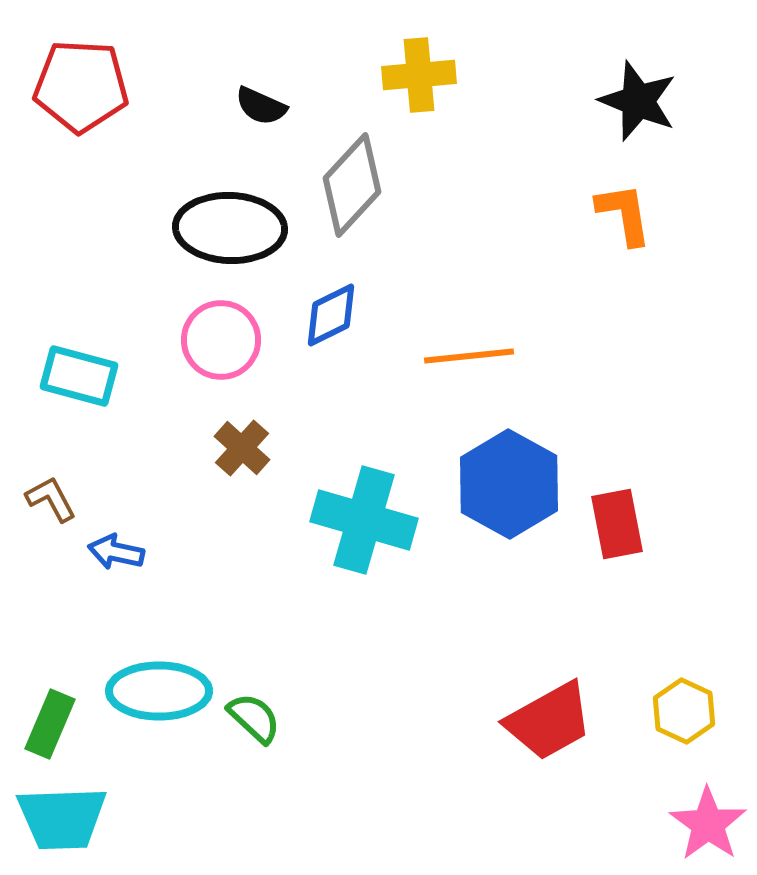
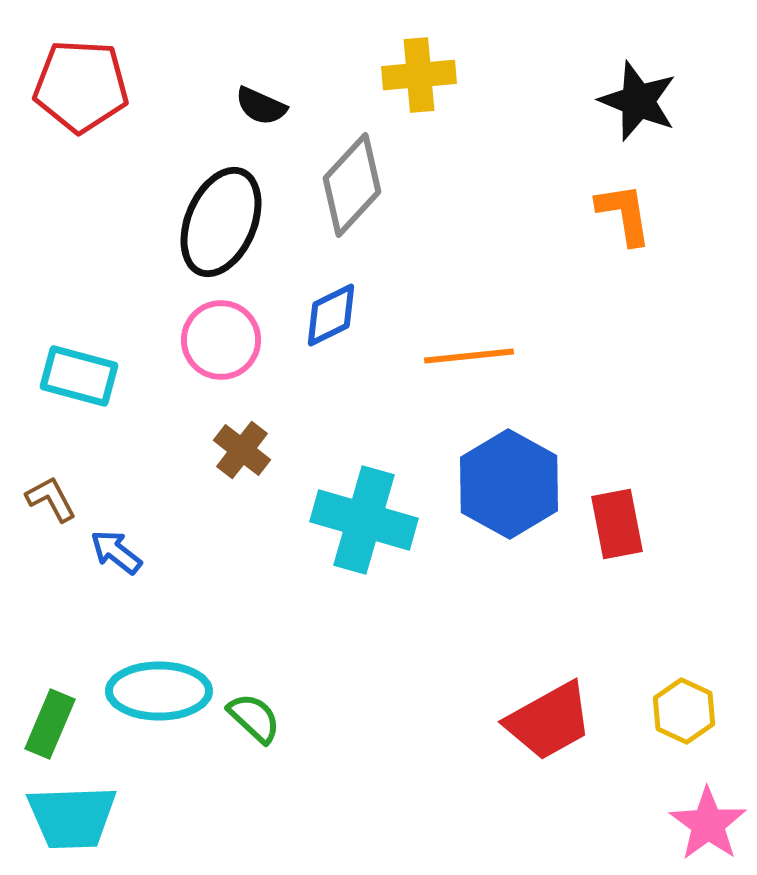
black ellipse: moved 9 px left, 6 px up; rotated 69 degrees counterclockwise
brown cross: moved 2 px down; rotated 4 degrees counterclockwise
blue arrow: rotated 26 degrees clockwise
cyan trapezoid: moved 10 px right, 1 px up
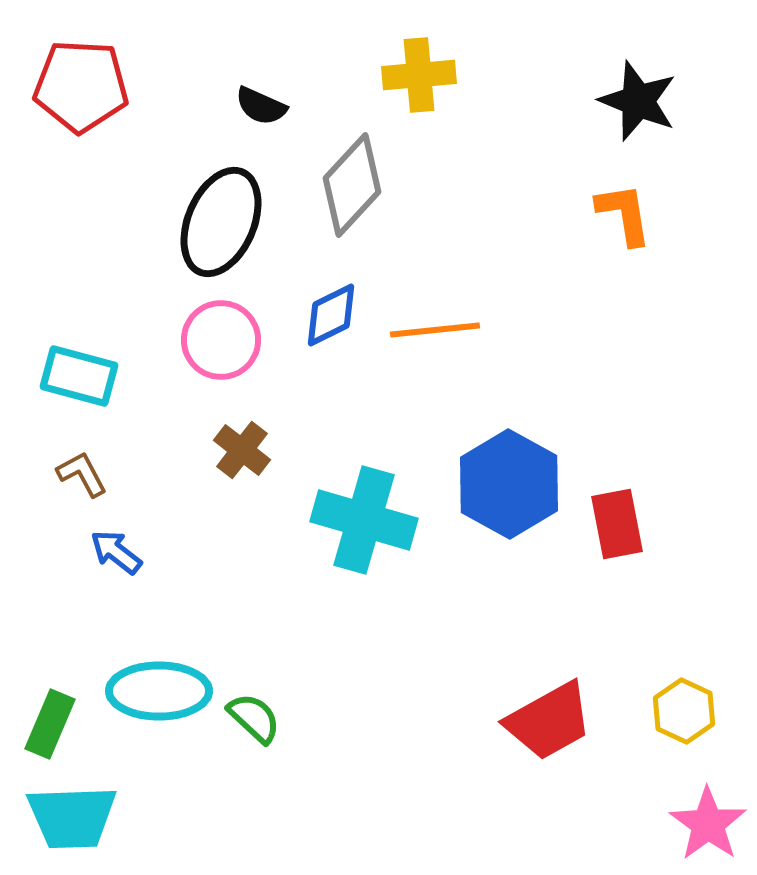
orange line: moved 34 px left, 26 px up
brown L-shape: moved 31 px right, 25 px up
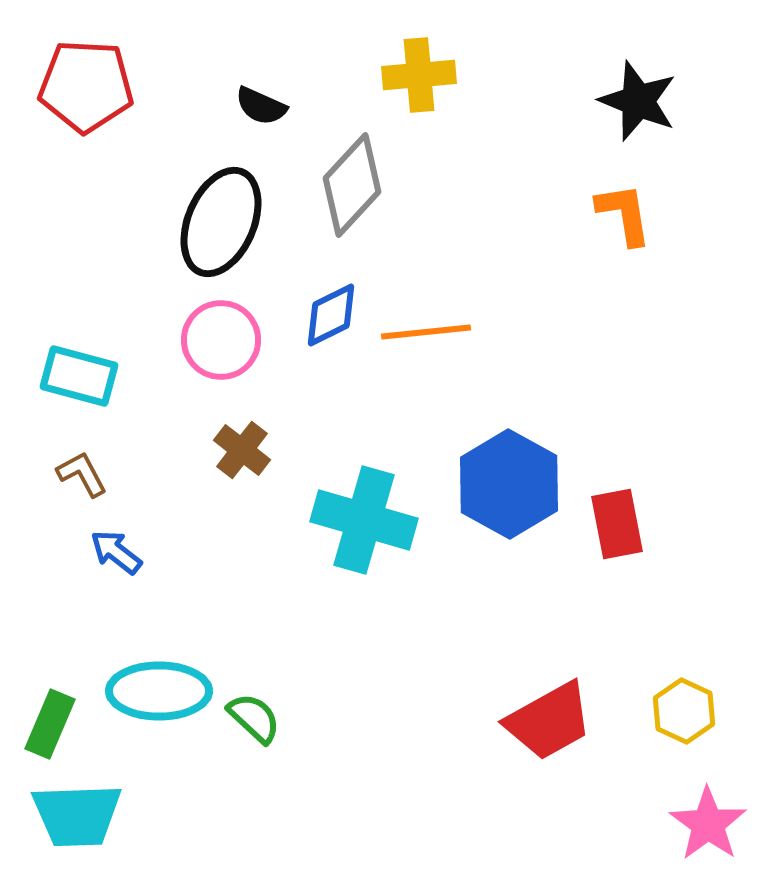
red pentagon: moved 5 px right
orange line: moved 9 px left, 2 px down
cyan trapezoid: moved 5 px right, 2 px up
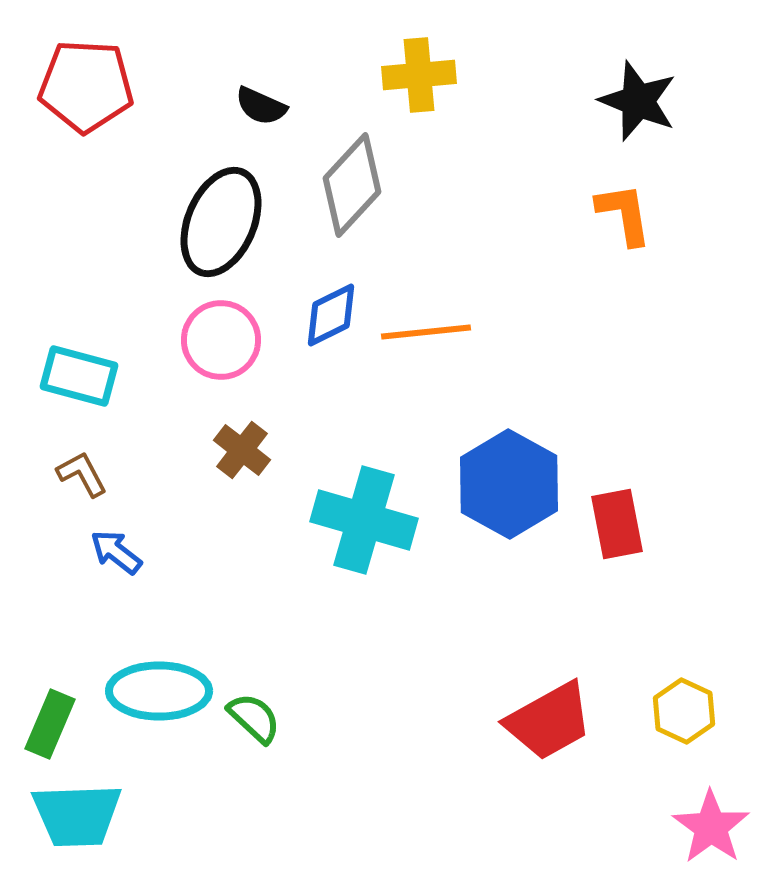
pink star: moved 3 px right, 3 px down
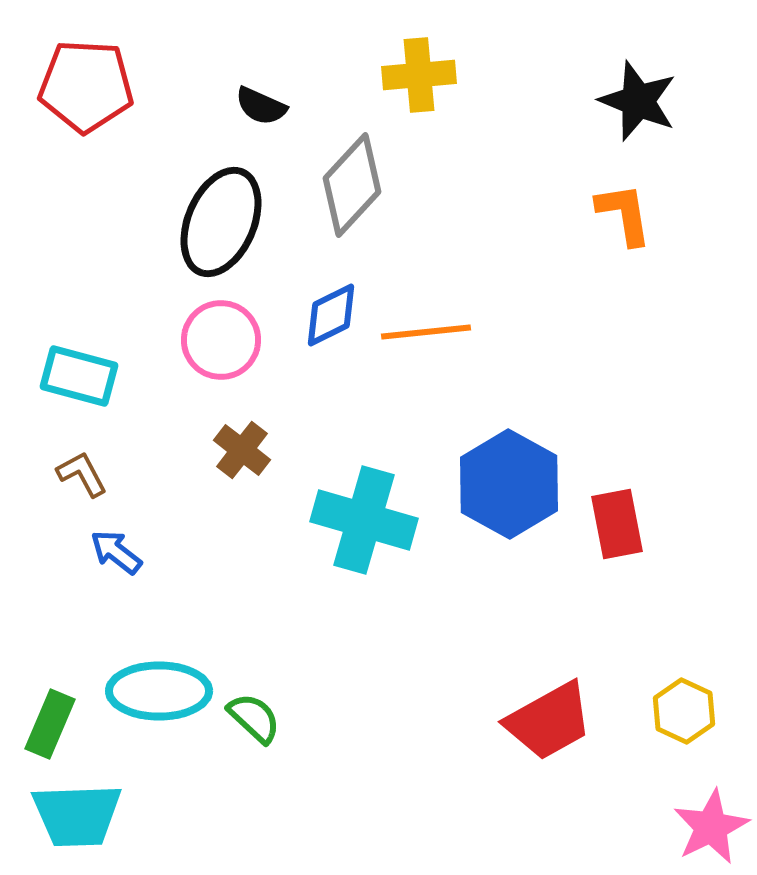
pink star: rotated 10 degrees clockwise
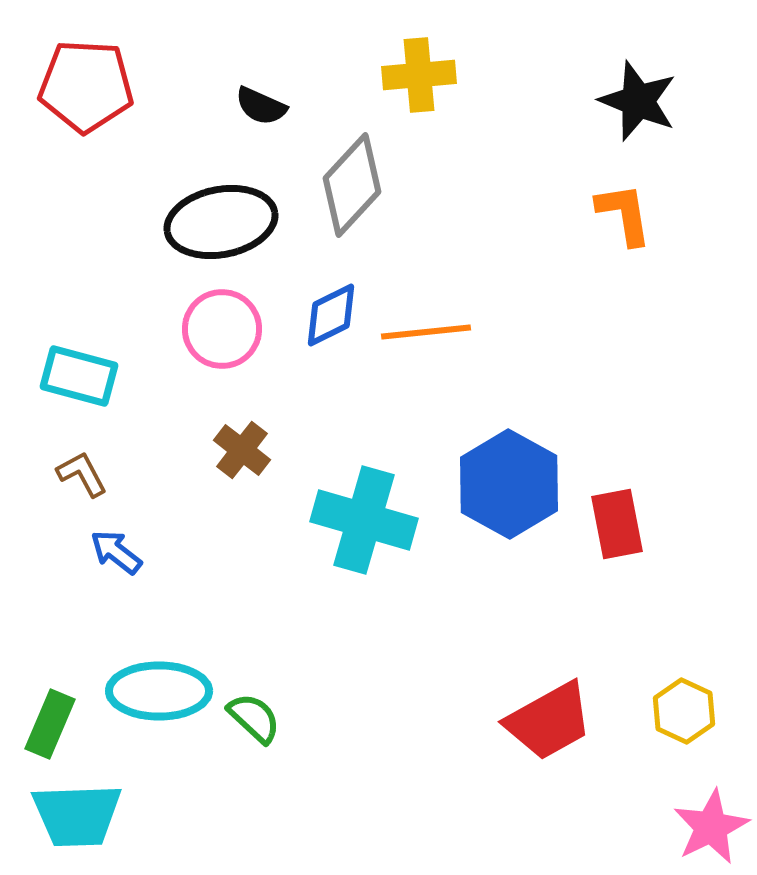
black ellipse: rotated 56 degrees clockwise
pink circle: moved 1 px right, 11 px up
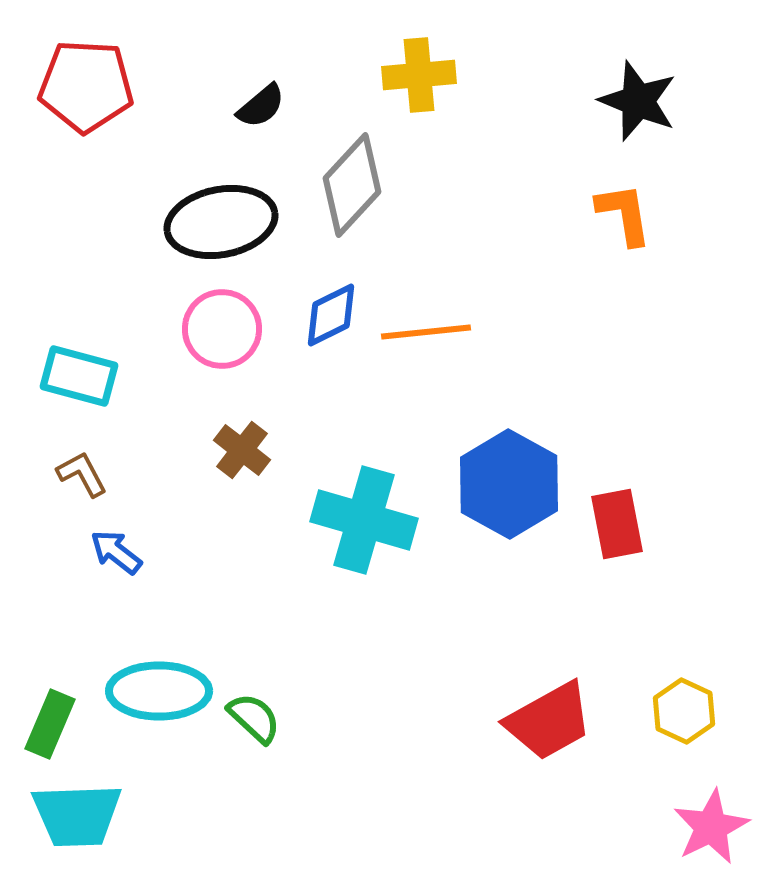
black semicircle: rotated 64 degrees counterclockwise
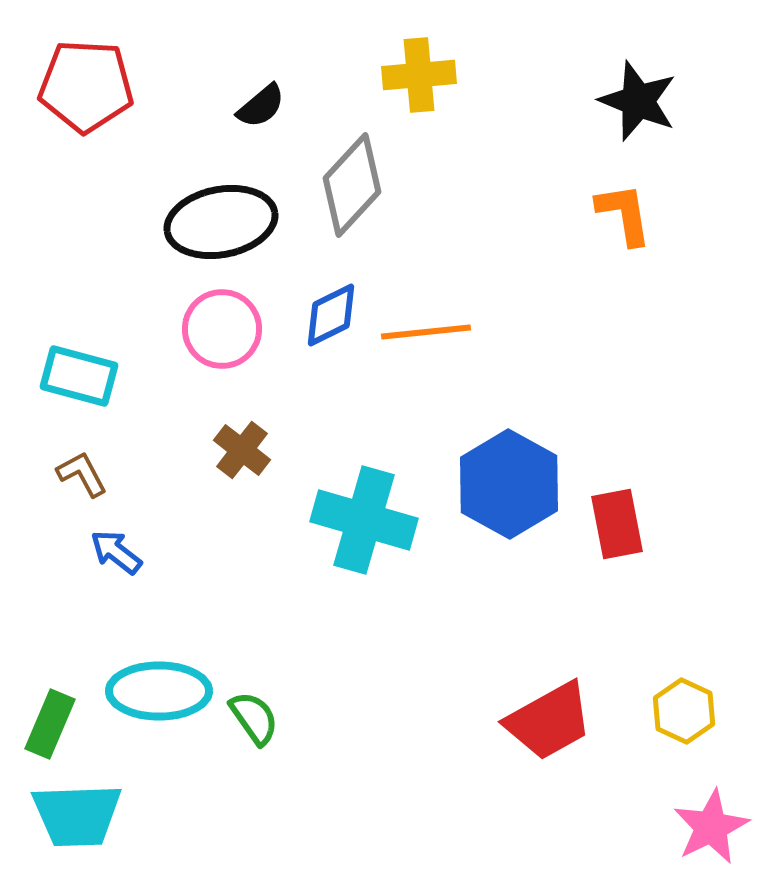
green semicircle: rotated 12 degrees clockwise
